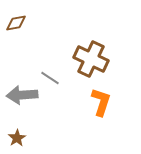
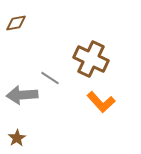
orange L-shape: rotated 120 degrees clockwise
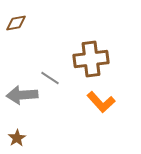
brown cross: rotated 32 degrees counterclockwise
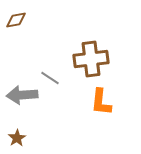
brown diamond: moved 3 px up
orange L-shape: rotated 48 degrees clockwise
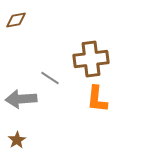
gray arrow: moved 1 px left, 4 px down
orange L-shape: moved 4 px left, 3 px up
brown star: moved 2 px down
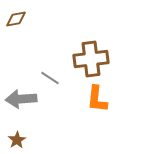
brown diamond: moved 1 px up
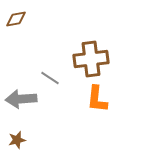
brown star: rotated 18 degrees clockwise
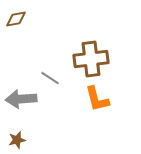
orange L-shape: rotated 20 degrees counterclockwise
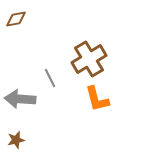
brown cross: moved 2 px left; rotated 24 degrees counterclockwise
gray line: rotated 30 degrees clockwise
gray arrow: moved 1 px left; rotated 8 degrees clockwise
brown star: moved 1 px left
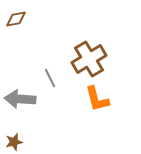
brown star: moved 2 px left, 2 px down
